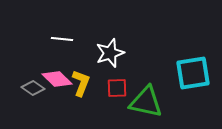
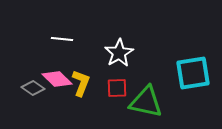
white star: moved 9 px right; rotated 12 degrees counterclockwise
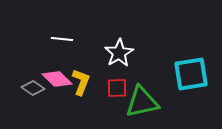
cyan square: moved 2 px left, 1 px down
yellow L-shape: moved 1 px up
green triangle: moved 4 px left; rotated 24 degrees counterclockwise
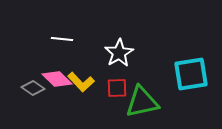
yellow L-shape: rotated 116 degrees clockwise
